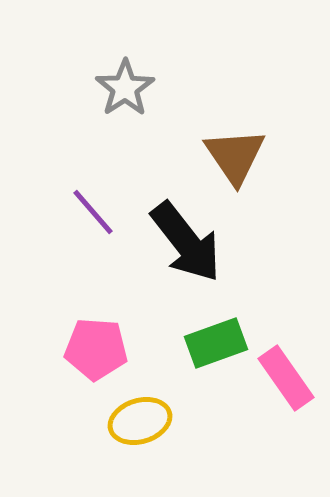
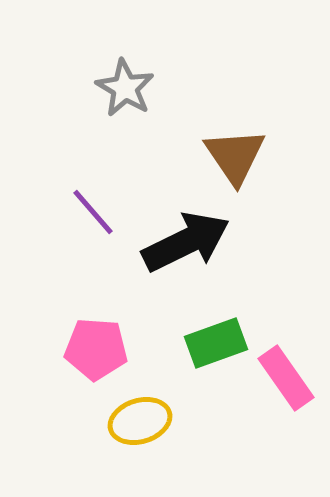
gray star: rotated 8 degrees counterclockwise
black arrow: rotated 78 degrees counterclockwise
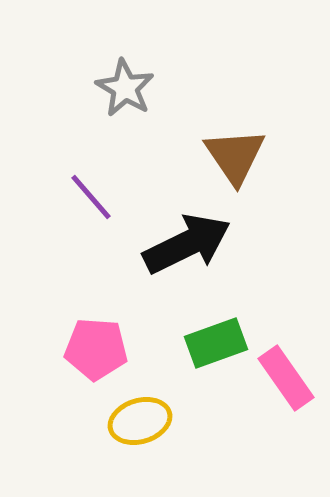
purple line: moved 2 px left, 15 px up
black arrow: moved 1 px right, 2 px down
